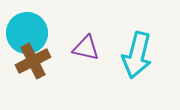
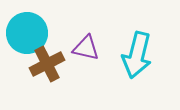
brown cross: moved 14 px right, 3 px down
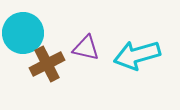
cyan circle: moved 4 px left
cyan arrow: rotated 60 degrees clockwise
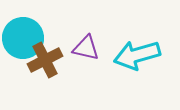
cyan circle: moved 5 px down
brown cross: moved 2 px left, 4 px up
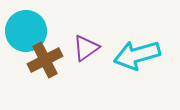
cyan circle: moved 3 px right, 7 px up
purple triangle: rotated 48 degrees counterclockwise
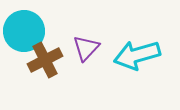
cyan circle: moved 2 px left
purple triangle: rotated 12 degrees counterclockwise
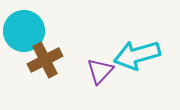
purple triangle: moved 14 px right, 23 px down
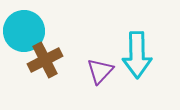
cyan arrow: rotated 75 degrees counterclockwise
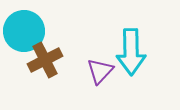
cyan arrow: moved 6 px left, 3 px up
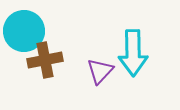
cyan arrow: moved 2 px right, 1 px down
brown cross: rotated 16 degrees clockwise
